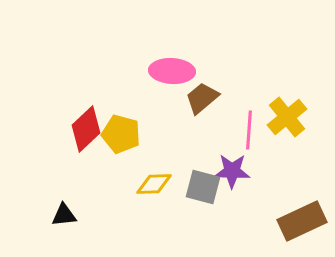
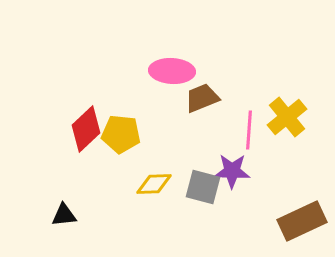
brown trapezoid: rotated 18 degrees clockwise
yellow pentagon: rotated 9 degrees counterclockwise
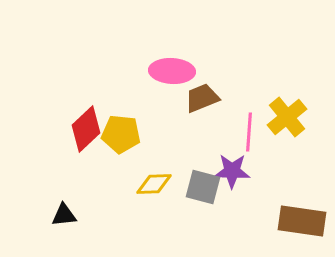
pink line: moved 2 px down
brown rectangle: rotated 33 degrees clockwise
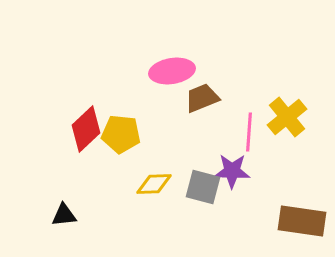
pink ellipse: rotated 12 degrees counterclockwise
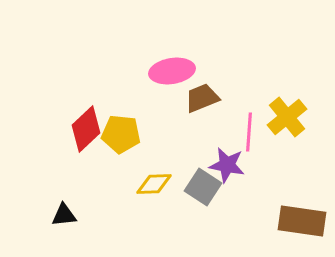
purple star: moved 5 px left, 6 px up; rotated 9 degrees clockwise
gray square: rotated 18 degrees clockwise
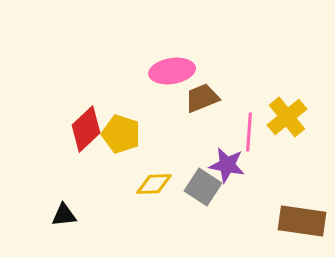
yellow pentagon: rotated 12 degrees clockwise
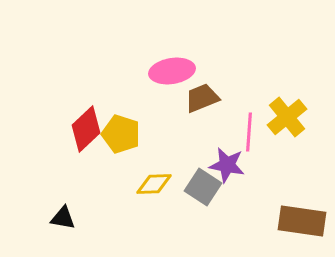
black triangle: moved 1 px left, 3 px down; rotated 16 degrees clockwise
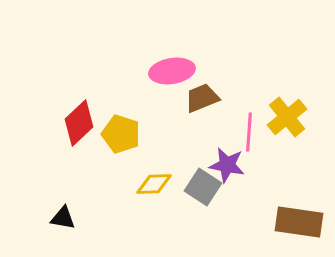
red diamond: moved 7 px left, 6 px up
brown rectangle: moved 3 px left, 1 px down
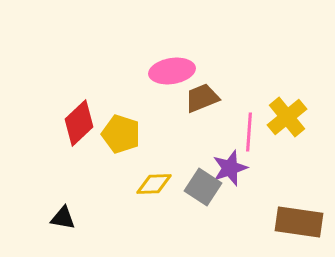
purple star: moved 3 px right, 3 px down; rotated 30 degrees counterclockwise
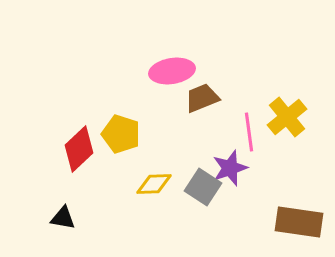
red diamond: moved 26 px down
pink line: rotated 12 degrees counterclockwise
